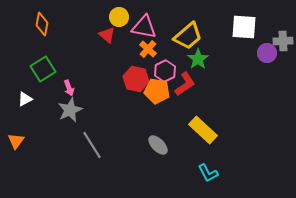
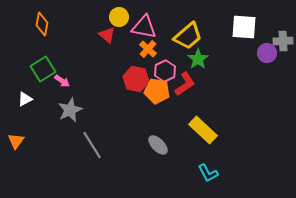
pink arrow: moved 7 px left, 7 px up; rotated 35 degrees counterclockwise
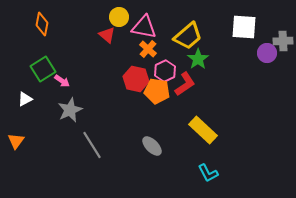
gray ellipse: moved 6 px left, 1 px down
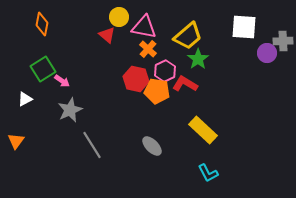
red L-shape: rotated 115 degrees counterclockwise
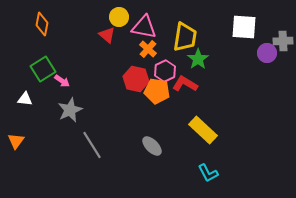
yellow trapezoid: moved 3 px left, 1 px down; rotated 40 degrees counterclockwise
white triangle: rotated 35 degrees clockwise
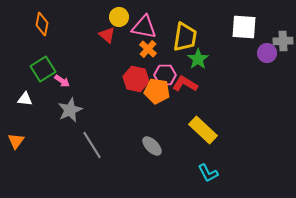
pink hexagon: moved 4 px down; rotated 25 degrees clockwise
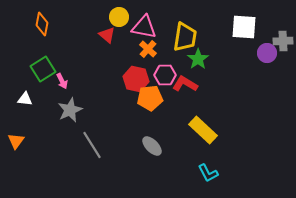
pink arrow: rotated 28 degrees clockwise
orange pentagon: moved 7 px left, 7 px down; rotated 15 degrees counterclockwise
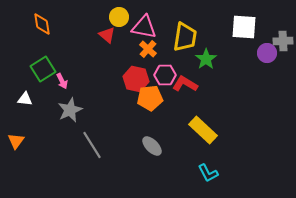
orange diamond: rotated 20 degrees counterclockwise
green star: moved 8 px right
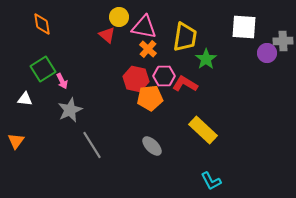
pink hexagon: moved 1 px left, 1 px down
cyan L-shape: moved 3 px right, 8 px down
